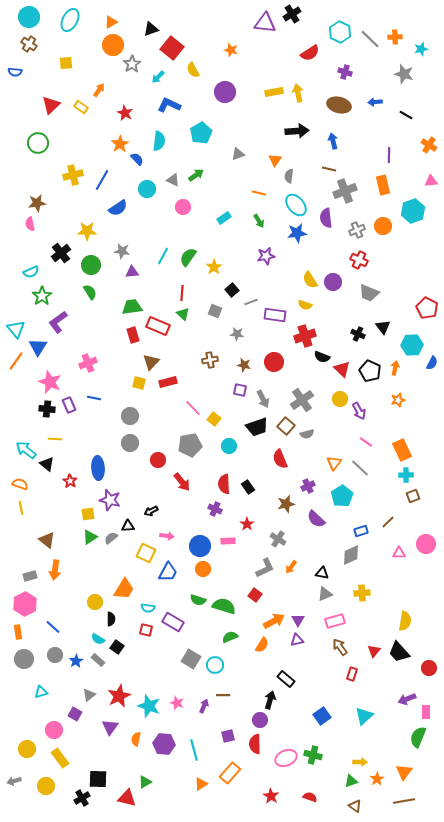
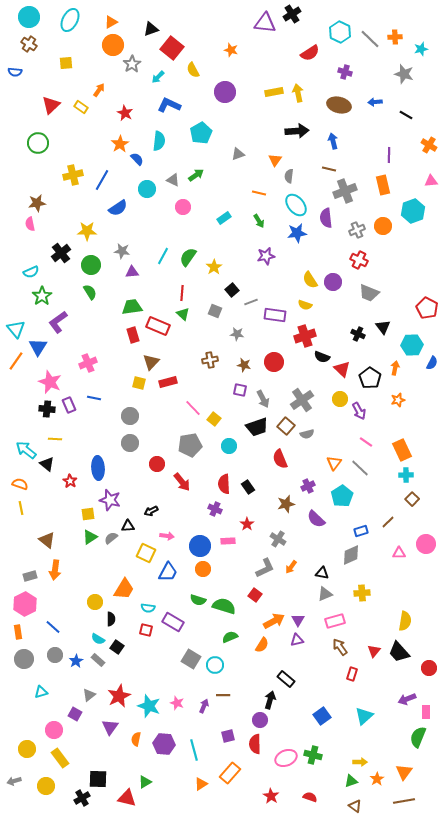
black pentagon at (370, 371): moved 7 px down; rotated 10 degrees clockwise
red circle at (158, 460): moved 1 px left, 4 px down
brown square at (413, 496): moved 1 px left, 3 px down; rotated 24 degrees counterclockwise
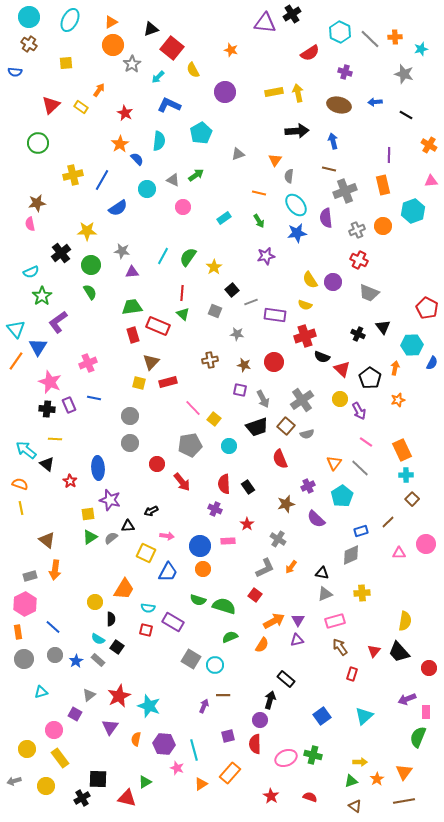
pink star at (177, 703): moved 65 px down
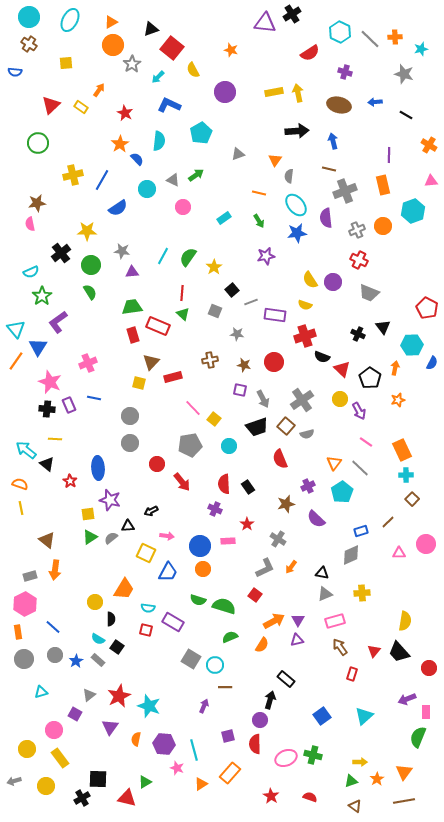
red rectangle at (168, 382): moved 5 px right, 5 px up
cyan pentagon at (342, 496): moved 4 px up
brown line at (223, 695): moved 2 px right, 8 px up
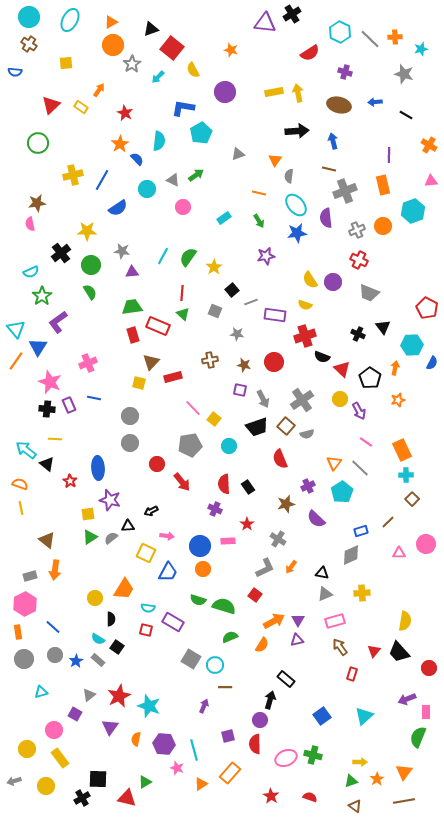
blue L-shape at (169, 105): moved 14 px right, 3 px down; rotated 15 degrees counterclockwise
yellow circle at (95, 602): moved 4 px up
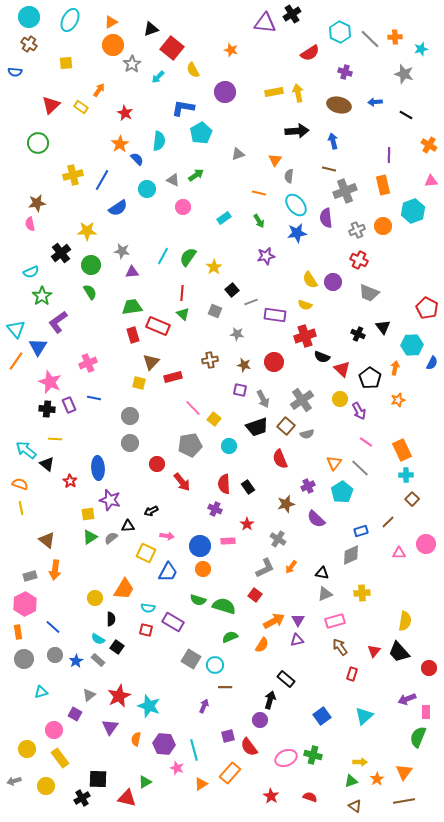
red semicircle at (255, 744): moved 6 px left, 3 px down; rotated 36 degrees counterclockwise
